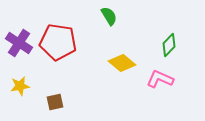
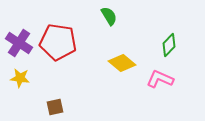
yellow star: moved 8 px up; rotated 18 degrees clockwise
brown square: moved 5 px down
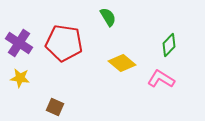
green semicircle: moved 1 px left, 1 px down
red pentagon: moved 6 px right, 1 px down
pink L-shape: moved 1 px right; rotated 8 degrees clockwise
brown square: rotated 36 degrees clockwise
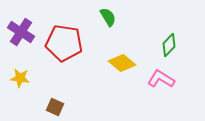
purple cross: moved 2 px right, 11 px up
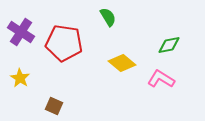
green diamond: rotated 35 degrees clockwise
yellow star: rotated 24 degrees clockwise
brown square: moved 1 px left, 1 px up
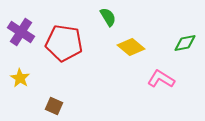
green diamond: moved 16 px right, 2 px up
yellow diamond: moved 9 px right, 16 px up
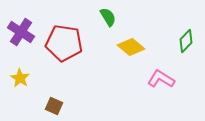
green diamond: moved 1 px right, 2 px up; rotated 35 degrees counterclockwise
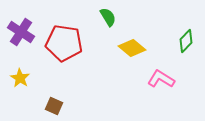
yellow diamond: moved 1 px right, 1 px down
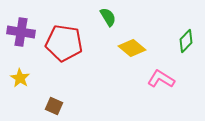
purple cross: rotated 24 degrees counterclockwise
